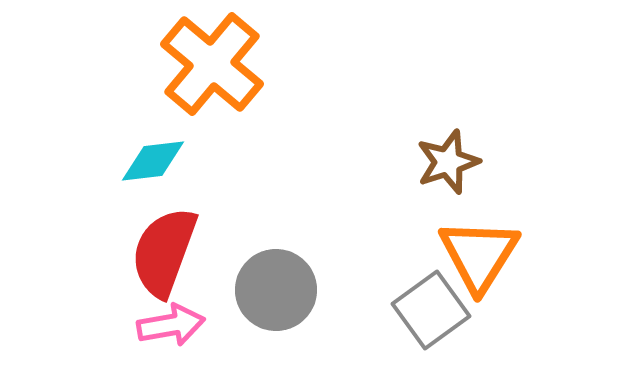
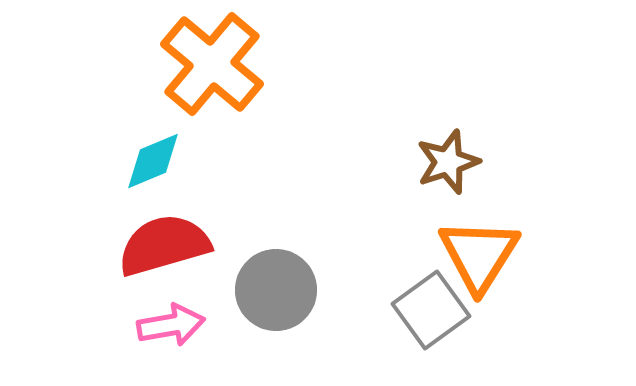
cyan diamond: rotated 16 degrees counterclockwise
red semicircle: moved 7 px up; rotated 54 degrees clockwise
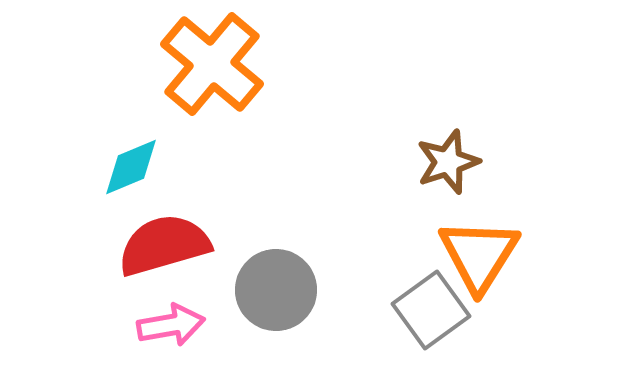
cyan diamond: moved 22 px left, 6 px down
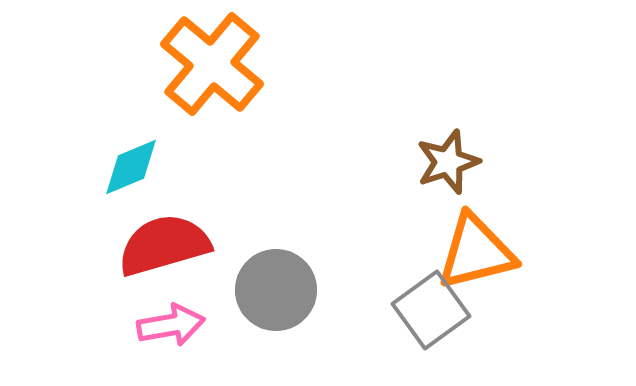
orange triangle: moved 3 px left, 3 px up; rotated 44 degrees clockwise
